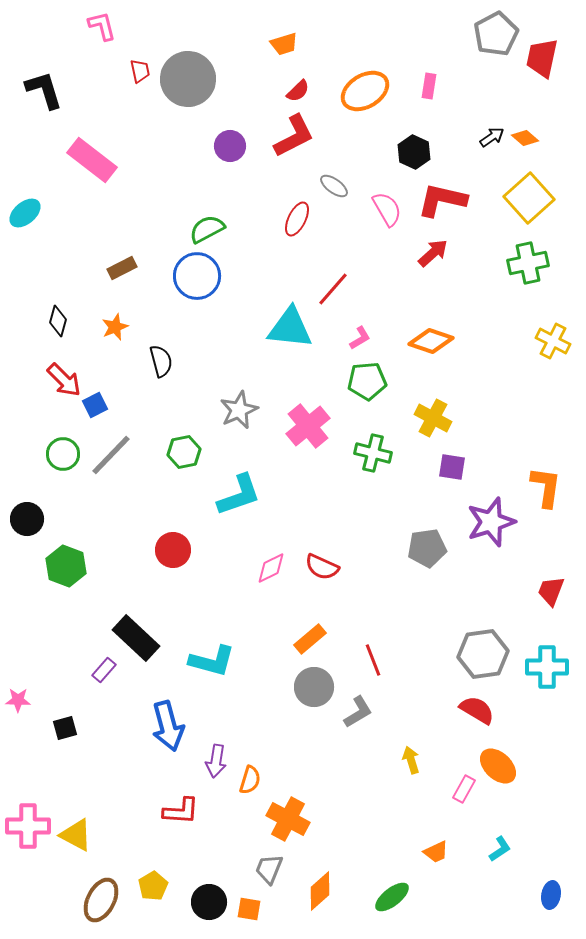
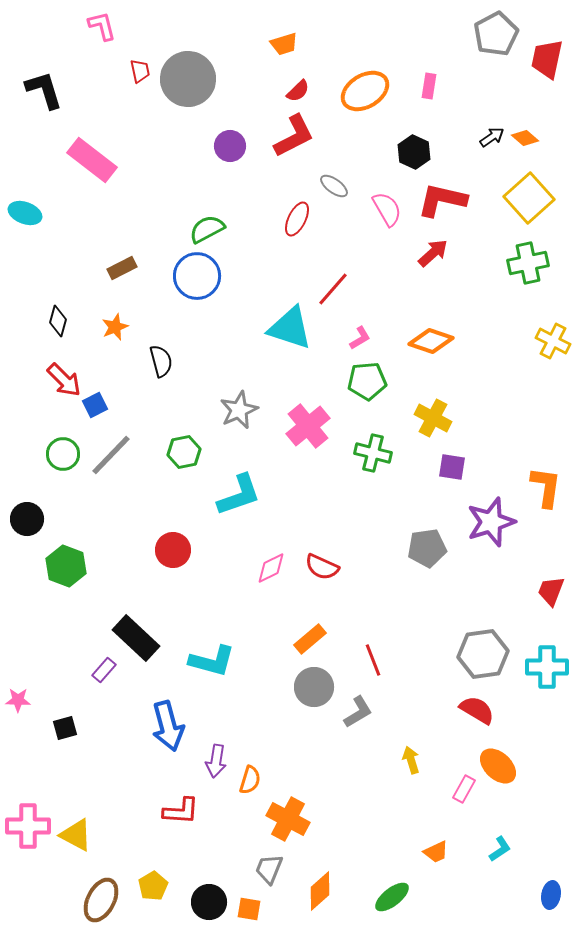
red trapezoid at (542, 58): moved 5 px right, 1 px down
cyan ellipse at (25, 213): rotated 60 degrees clockwise
cyan triangle at (290, 328): rotated 12 degrees clockwise
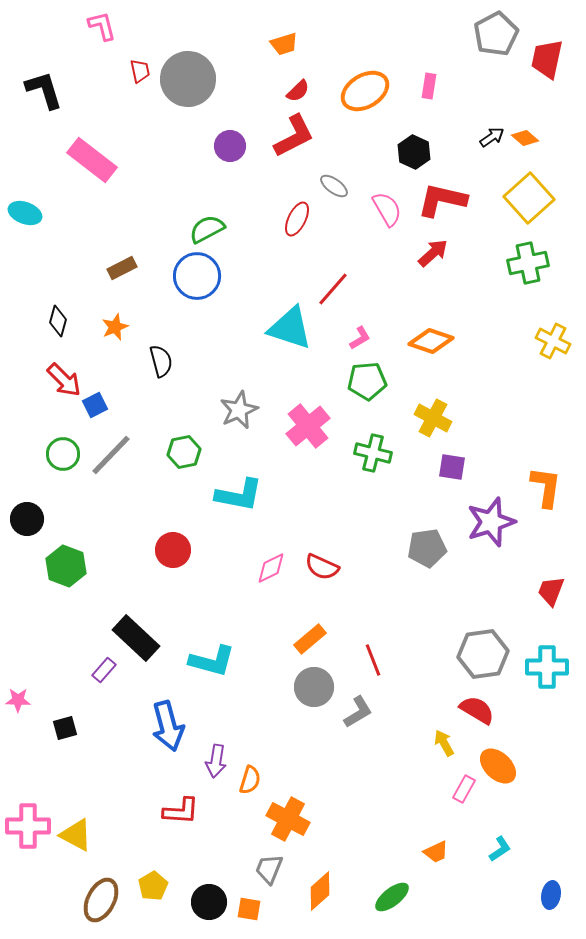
cyan L-shape at (239, 495): rotated 30 degrees clockwise
yellow arrow at (411, 760): moved 33 px right, 17 px up; rotated 12 degrees counterclockwise
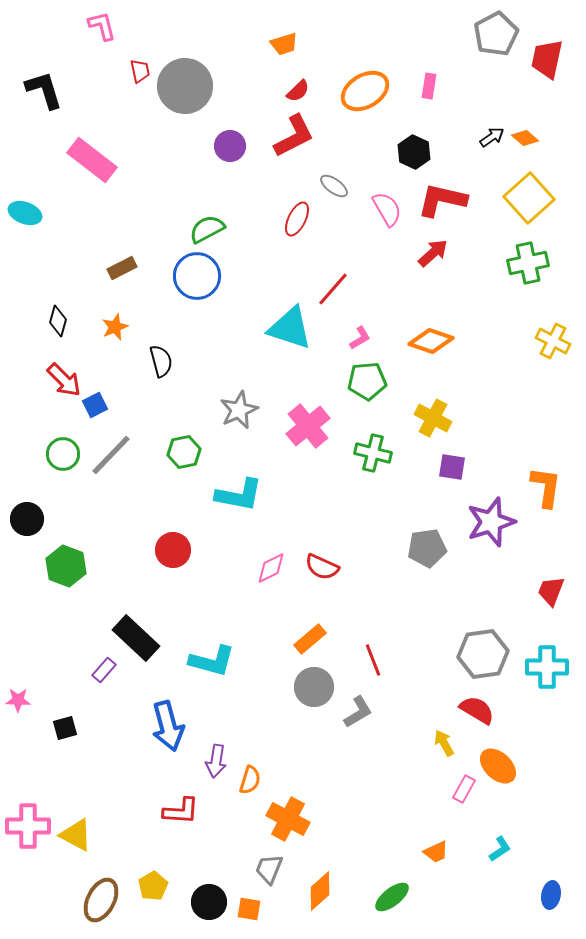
gray circle at (188, 79): moved 3 px left, 7 px down
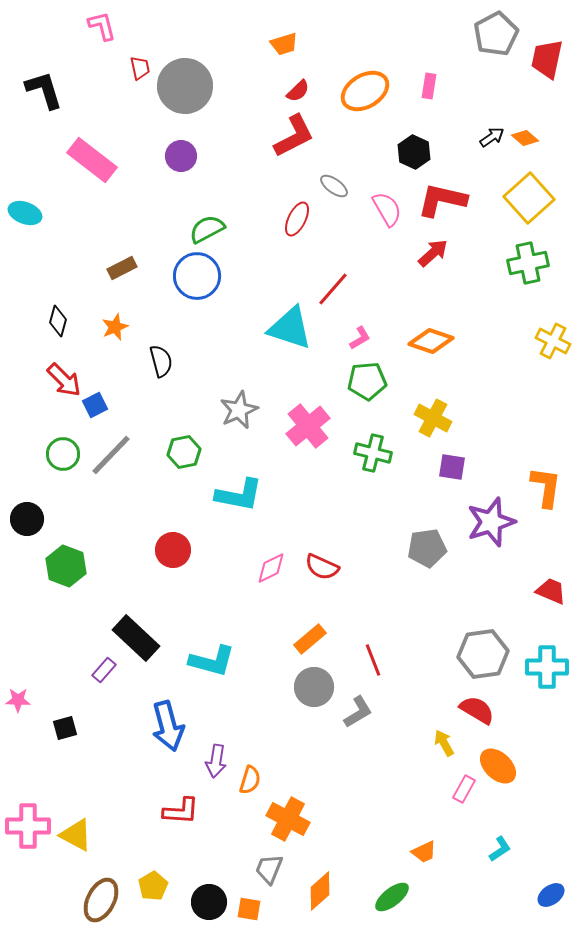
red trapezoid at (140, 71): moved 3 px up
purple circle at (230, 146): moved 49 px left, 10 px down
red trapezoid at (551, 591): rotated 92 degrees clockwise
orange trapezoid at (436, 852): moved 12 px left
blue ellipse at (551, 895): rotated 44 degrees clockwise
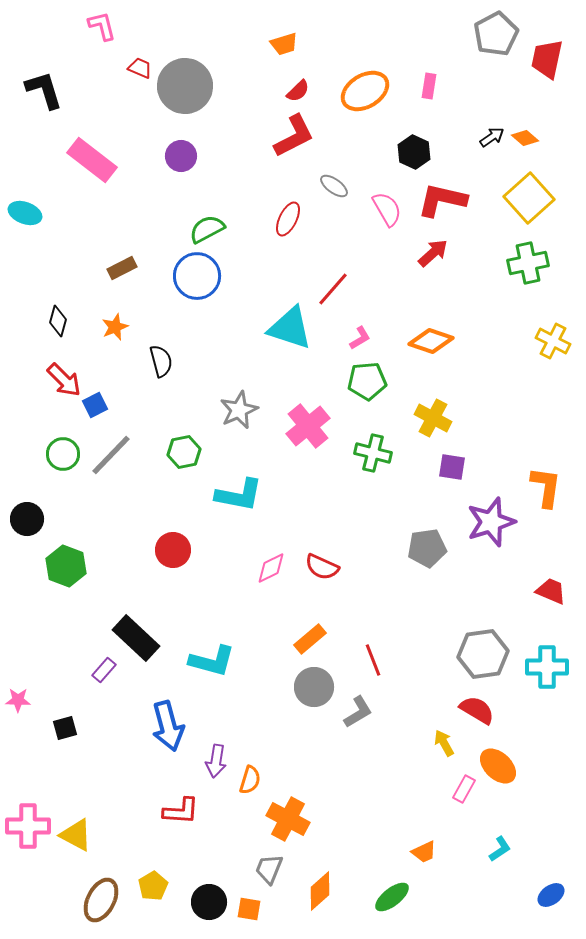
red trapezoid at (140, 68): rotated 55 degrees counterclockwise
red ellipse at (297, 219): moved 9 px left
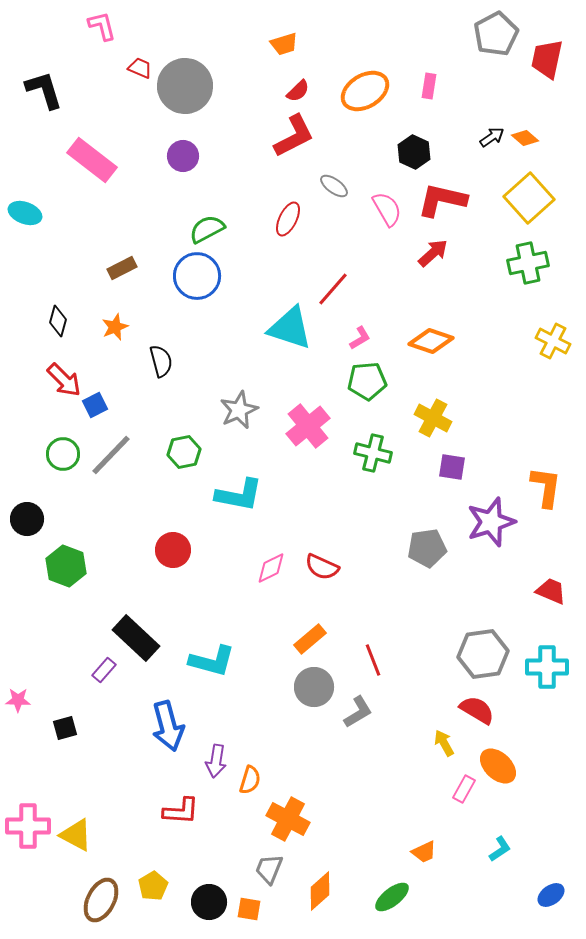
purple circle at (181, 156): moved 2 px right
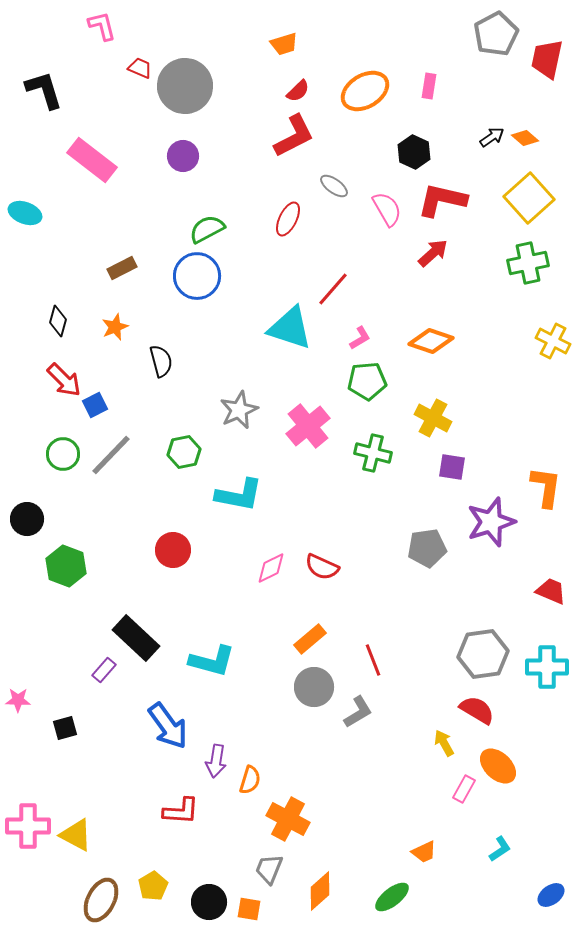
blue arrow at (168, 726): rotated 21 degrees counterclockwise
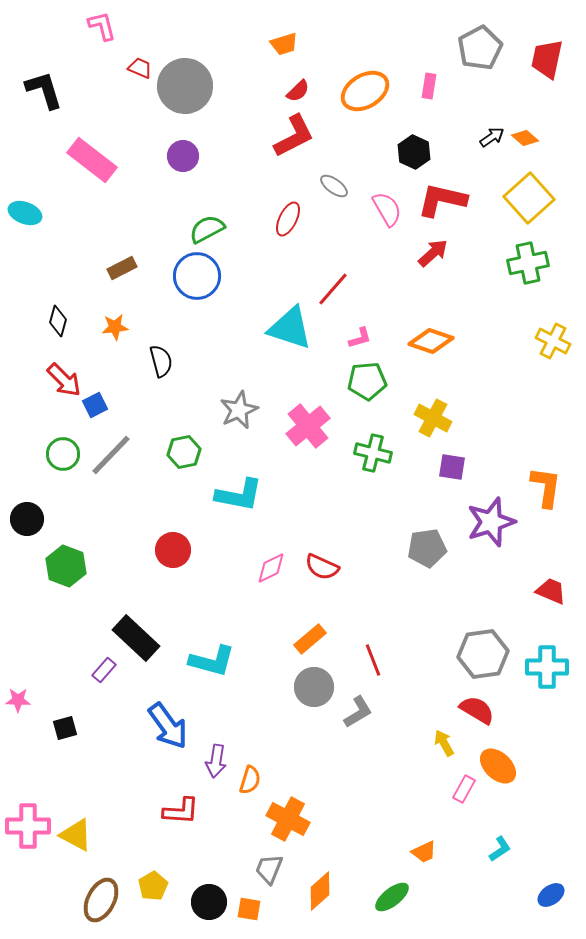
gray pentagon at (496, 34): moved 16 px left, 14 px down
orange star at (115, 327): rotated 16 degrees clockwise
pink L-shape at (360, 338): rotated 15 degrees clockwise
